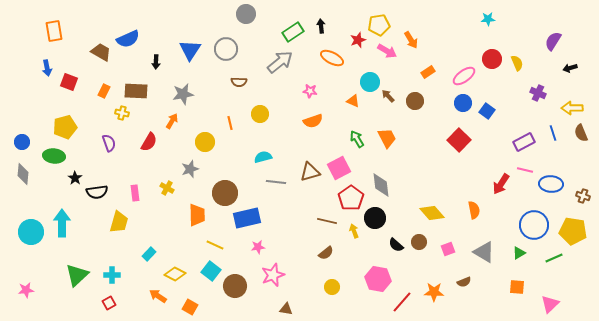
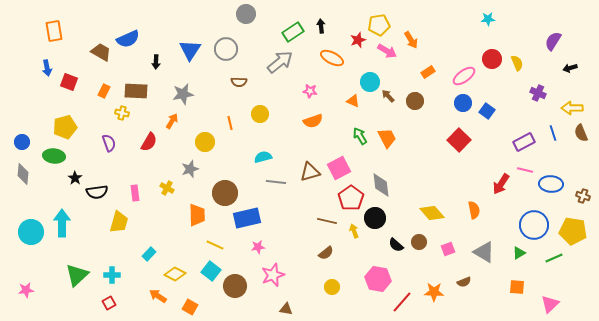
green arrow at (357, 139): moved 3 px right, 3 px up
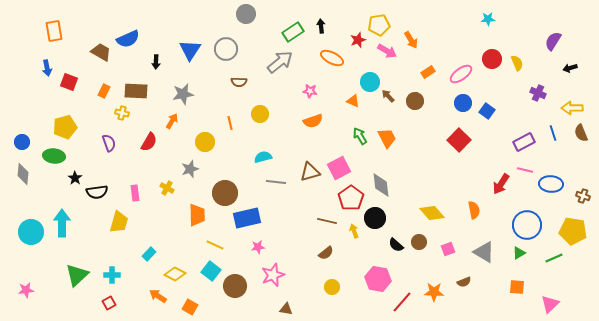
pink ellipse at (464, 76): moved 3 px left, 2 px up
blue circle at (534, 225): moved 7 px left
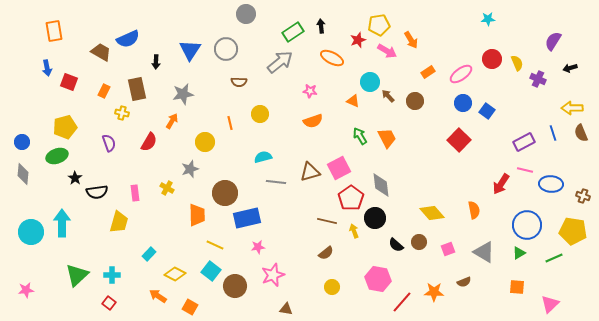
brown rectangle at (136, 91): moved 1 px right, 2 px up; rotated 75 degrees clockwise
purple cross at (538, 93): moved 14 px up
green ellipse at (54, 156): moved 3 px right; rotated 25 degrees counterclockwise
red square at (109, 303): rotated 24 degrees counterclockwise
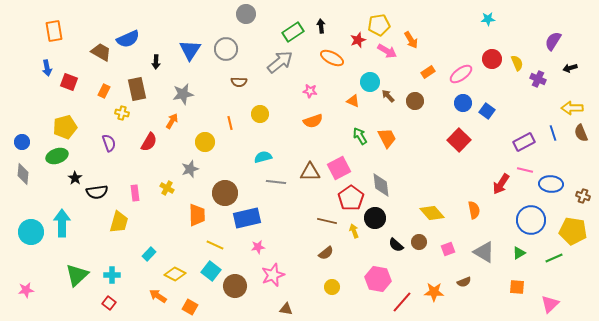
brown triangle at (310, 172): rotated 15 degrees clockwise
blue circle at (527, 225): moved 4 px right, 5 px up
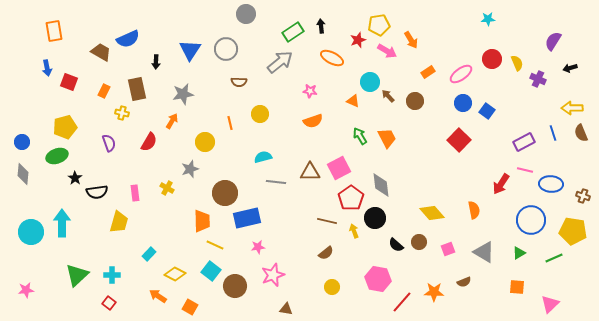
orange trapezoid at (197, 215): moved 5 px right, 6 px down
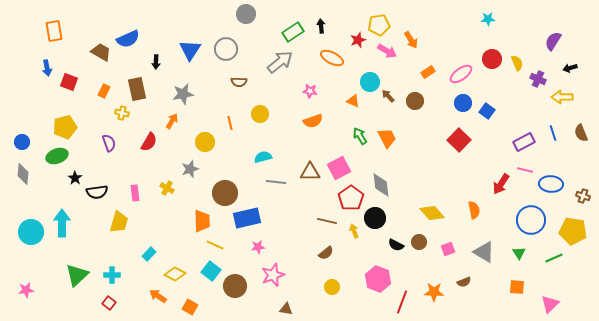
yellow arrow at (572, 108): moved 10 px left, 11 px up
black semicircle at (396, 245): rotated 14 degrees counterclockwise
green triangle at (519, 253): rotated 32 degrees counterclockwise
pink hexagon at (378, 279): rotated 10 degrees clockwise
red line at (402, 302): rotated 20 degrees counterclockwise
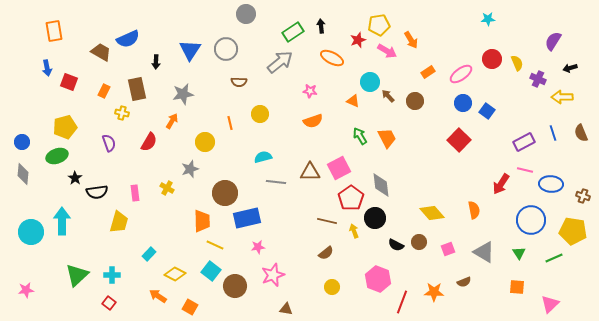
cyan arrow at (62, 223): moved 2 px up
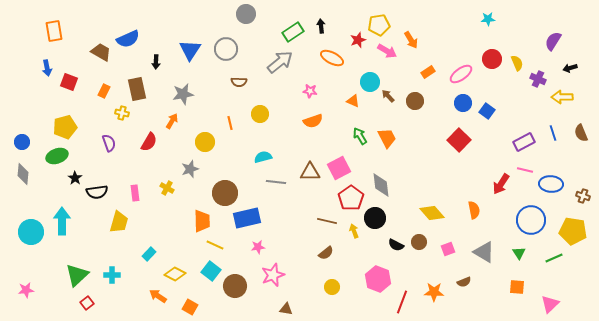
red square at (109, 303): moved 22 px left; rotated 16 degrees clockwise
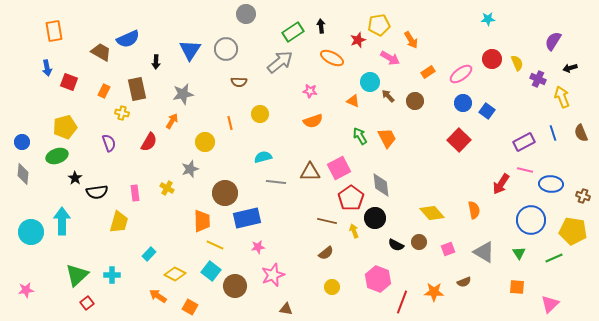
pink arrow at (387, 51): moved 3 px right, 7 px down
yellow arrow at (562, 97): rotated 70 degrees clockwise
